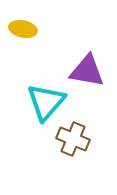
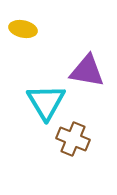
cyan triangle: rotated 12 degrees counterclockwise
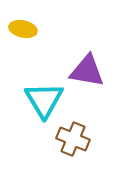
cyan triangle: moved 2 px left, 2 px up
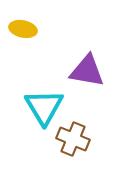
cyan triangle: moved 7 px down
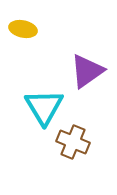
purple triangle: rotated 45 degrees counterclockwise
brown cross: moved 3 px down
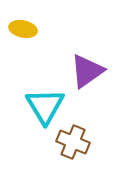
cyan triangle: moved 1 px right, 1 px up
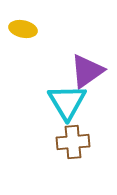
cyan triangle: moved 22 px right, 4 px up
brown cross: rotated 28 degrees counterclockwise
